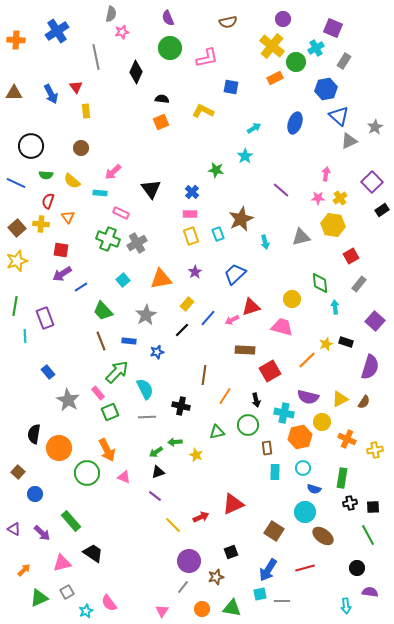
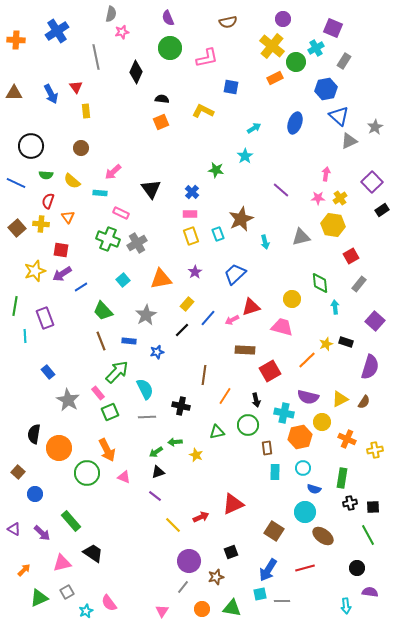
yellow star at (17, 261): moved 18 px right, 10 px down
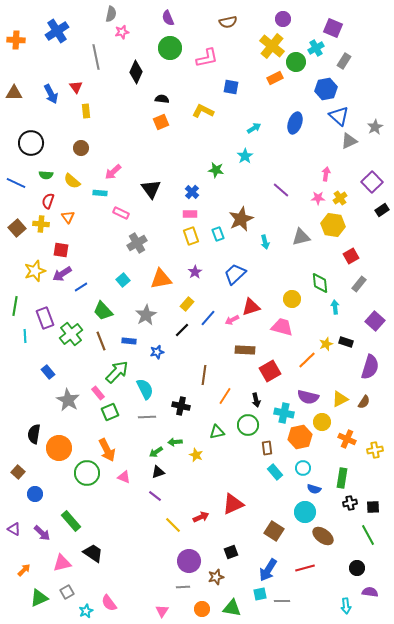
black circle at (31, 146): moved 3 px up
green cross at (108, 239): moved 37 px left, 95 px down; rotated 30 degrees clockwise
cyan rectangle at (275, 472): rotated 42 degrees counterclockwise
gray line at (183, 587): rotated 48 degrees clockwise
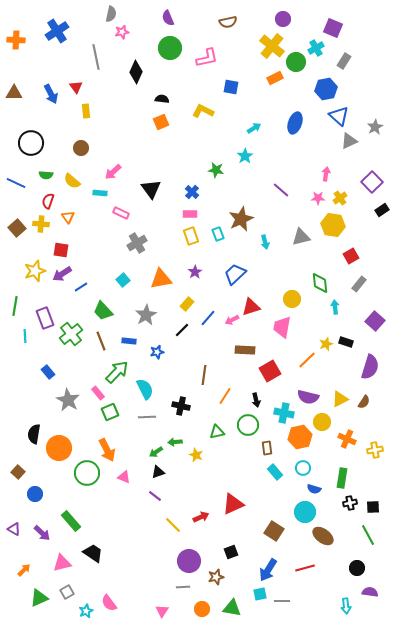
pink trapezoid at (282, 327): rotated 95 degrees counterclockwise
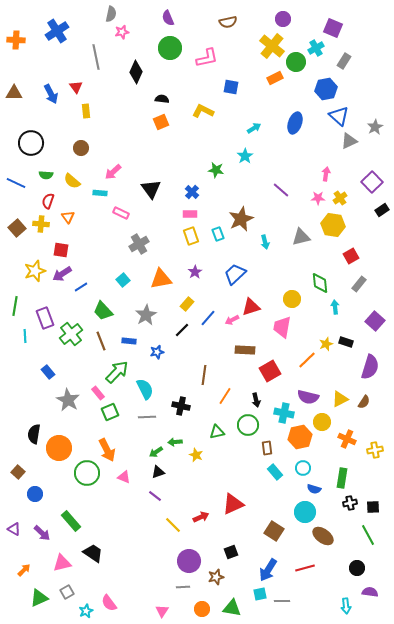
gray cross at (137, 243): moved 2 px right, 1 px down
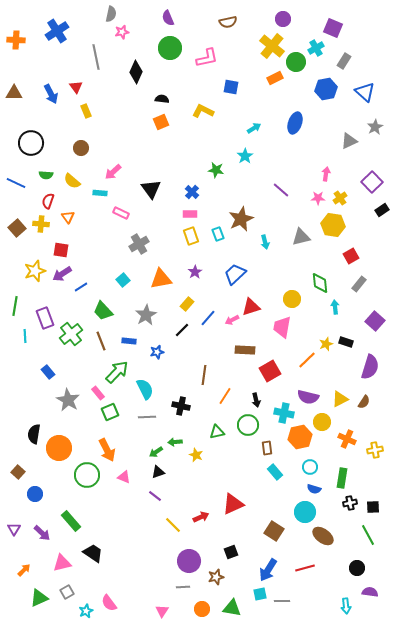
yellow rectangle at (86, 111): rotated 16 degrees counterclockwise
blue triangle at (339, 116): moved 26 px right, 24 px up
cyan circle at (303, 468): moved 7 px right, 1 px up
green circle at (87, 473): moved 2 px down
purple triangle at (14, 529): rotated 32 degrees clockwise
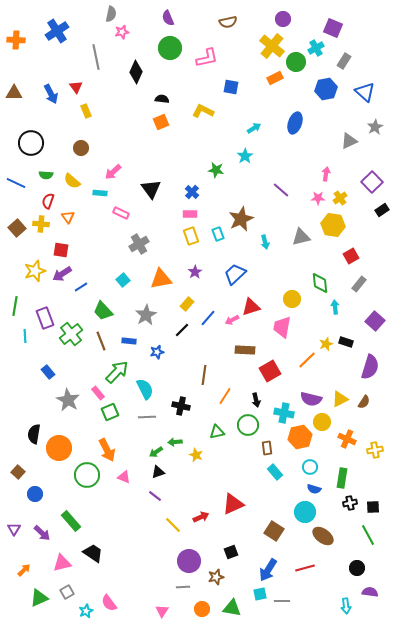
purple semicircle at (308, 397): moved 3 px right, 2 px down
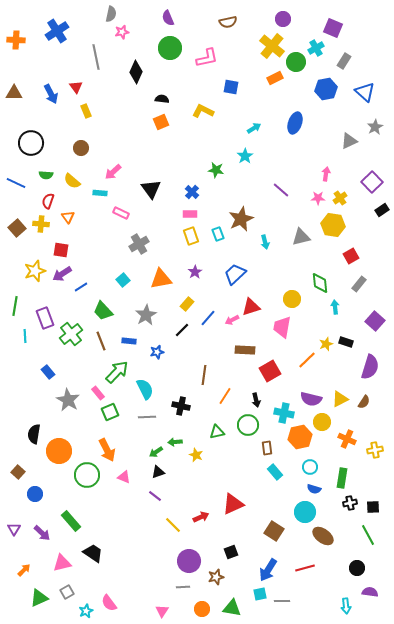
orange circle at (59, 448): moved 3 px down
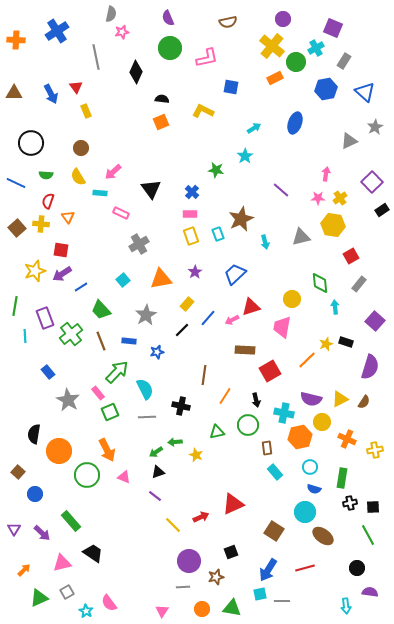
yellow semicircle at (72, 181): moved 6 px right, 4 px up; rotated 18 degrees clockwise
green trapezoid at (103, 311): moved 2 px left, 1 px up
cyan star at (86, 611): rotated 16 degrees counterclockwise
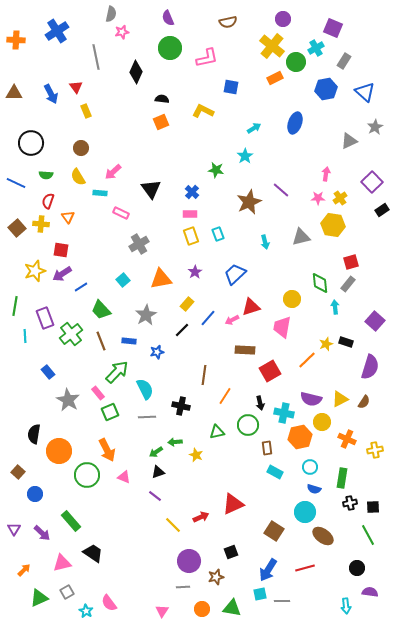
brown star at (241, 219): moved 8 px right, 17 px up
red square at (351, 256): moved 6 px down; rotated 14 degrees clockwise
gray rectangle at (359, 284): moved 11 px left
black arrow at (256, 400): moved 4 px right, 3 px down
cyan rectangle at (275, 472): rotated 21 degrees counterclockwise
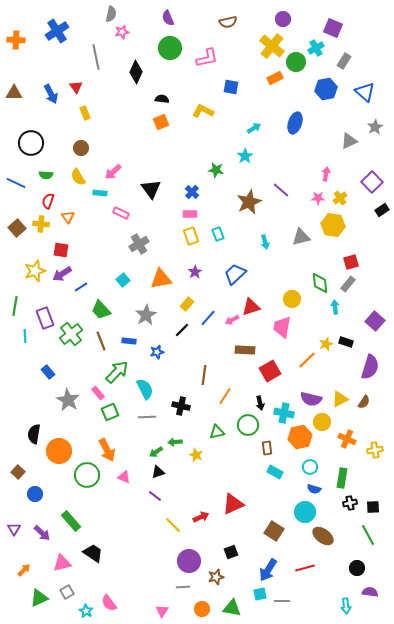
yellow rectangle at (86, 111): moved 1 px left, 2 px down
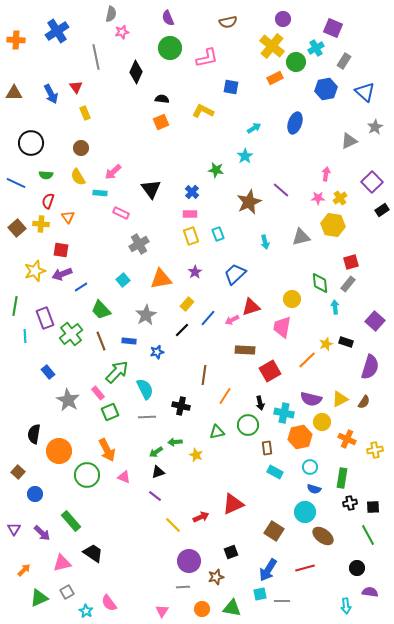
purple arrow at (62, 274): rotated 12 degrees clockwise
